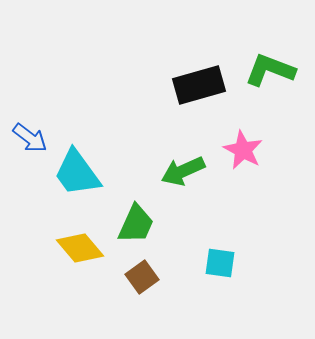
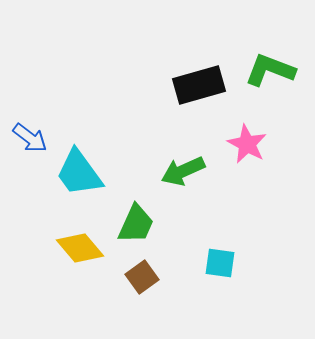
pink star: moved 4 px right, 6 px up
cyan trapezoid: moved 2 px right
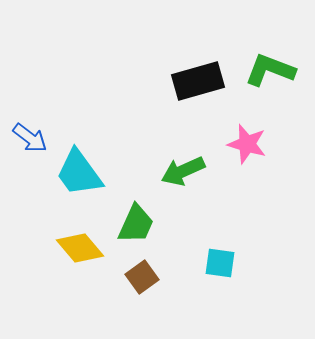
black rectangle: moved 1 px left, 4 px up
pink star: rotated 12 degrees counterclockwise
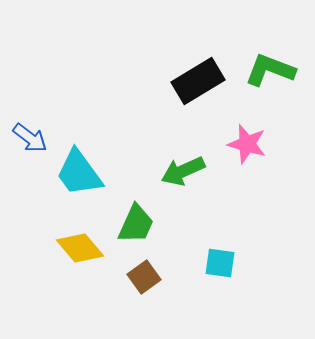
black rectangle: rotated 15 degrees counterclockwise
brown square: moved 2 px right
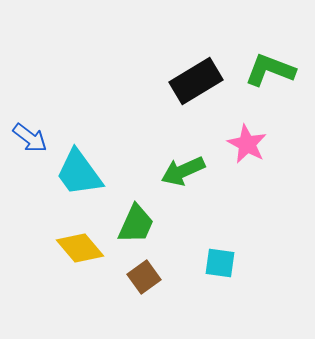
black rectangle: moved 2 px left
pink star: rotated 12 degrees clockwise
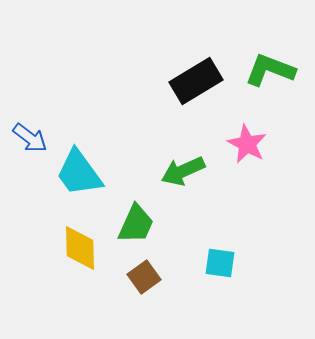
yellow diamond: rotated 39 degrees clockwise
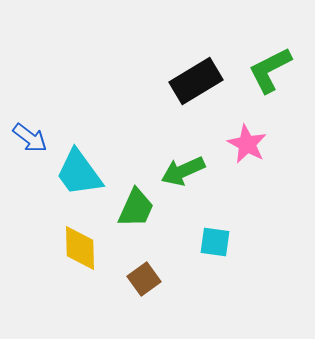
green L-shape: rotated 48 degrees counterclockwise
green trapezoid: moved 16 px up
cyan square: moved 5 px left, 21 px up
brown square: moved 2 px down
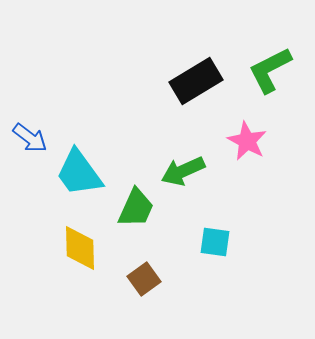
pink star: moved 3 px up
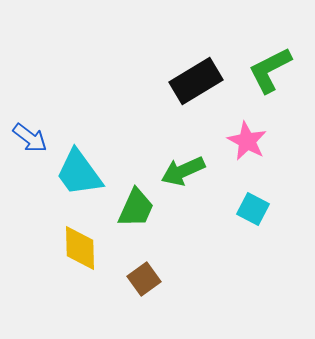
cyan square: moved 38 px right, 33 px up; rotated 20 degrees clockwise
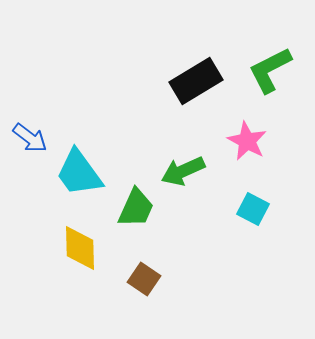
brown square: rotated 20 degrees counterclockwise
